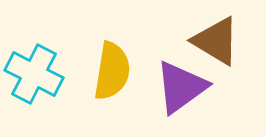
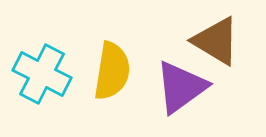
cyan cross: moved 8 px right
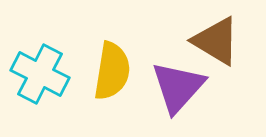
cyan cross: moved 2 px left
purple triangle: moved 3 px left; rotated 12 degrees counterclockwise
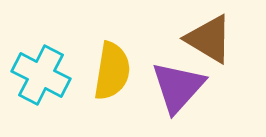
brown triangle: moved 7 px left, 2 px up
cyan cross: moved 1 px right, 1 px down
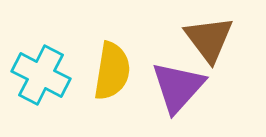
brown triangle: rotated 22 degrees clockwise
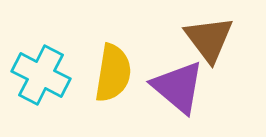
yellow semicircle: moved 1 px right, 2 px down
purple triangle: rotated 32 degrees counterclockwise
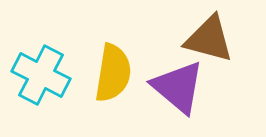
brown triangle: rotated 38 degrees counterclockwise
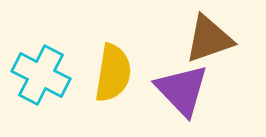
brown triangle: rotated 34 degrees counterclockwise
purple triangle: moved 4 px right, 3 px down; rotated 6 degrees clockwise
